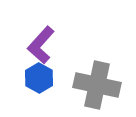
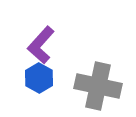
gray cross: moved 1 px right, 1 px down
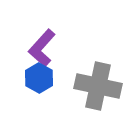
purple L-shape: moved 1 px right, 3 px down
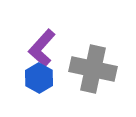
gray cross: moved 5 px left, 17 px up
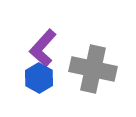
purple L-shape: moved 1 px right
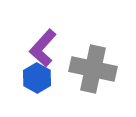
blue hexagon: moved 2 px left
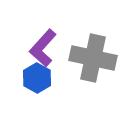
gray cross: moved 11 px up
